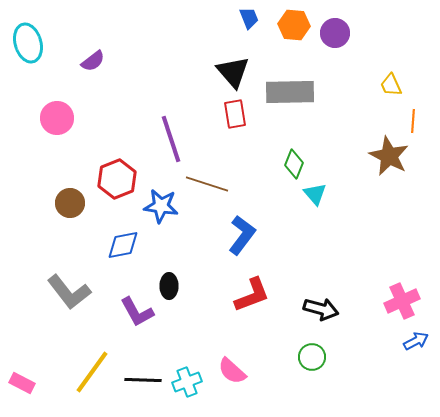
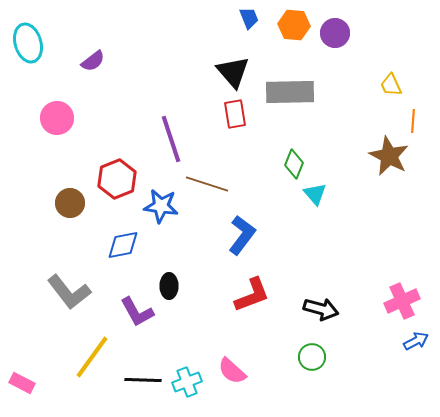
yellow line: moved 15 px up
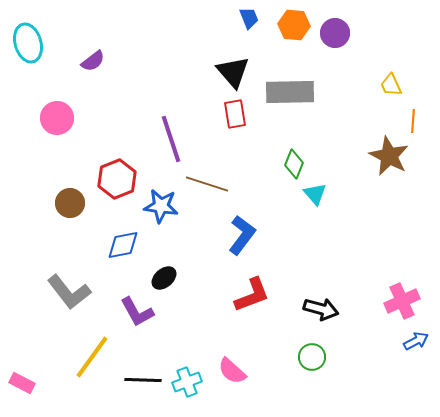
black ellipse: moved 5 px left, 8 px up; rotated 50 degrees clockwise
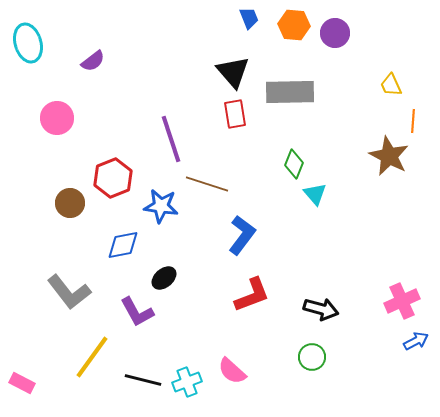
red hexagon: moved 4 px left, 1 px up
black line: rotated 12 degrees clockwise
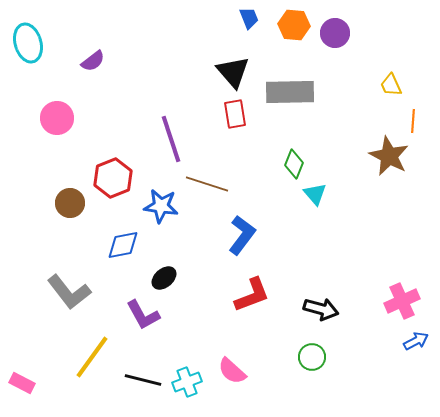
purple L-shape: moved 6 px right, 3 px down
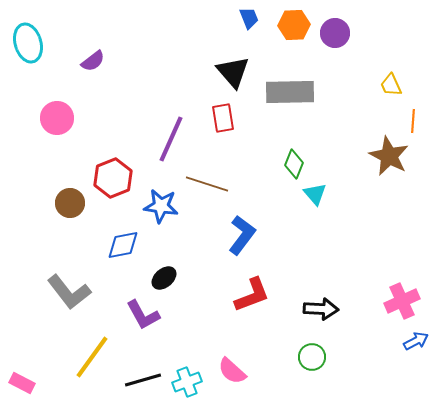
orange hexagon: rotated 8 degrees counterclockwise
red rectangle: moved 12 px left, 4 px down
purple line: rotated 42 degrees clockwise
black arrow: rotated 12 degrees counterclockwise
black line: rotated 30 degrees counterclockwise
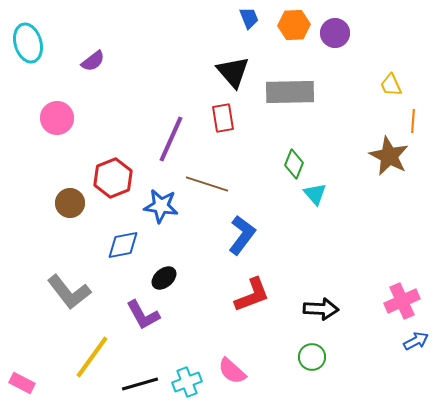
black line: moved 3 px left, 4 px down
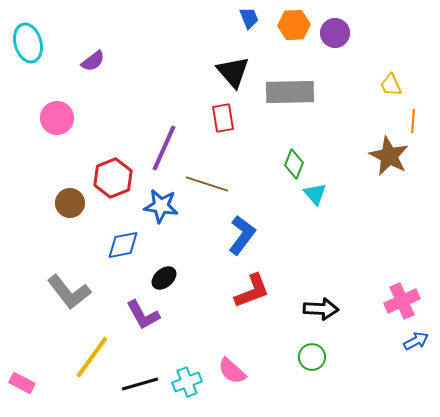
purple line: moved 7 px left, 9 px down
red L-shape: moved 4 px up
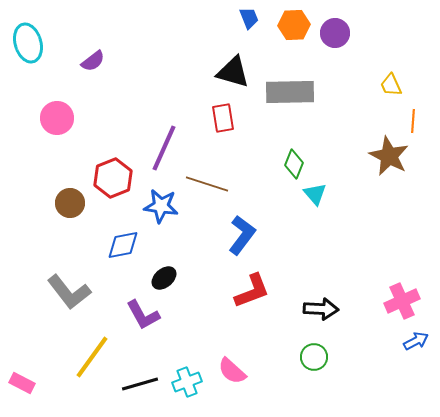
black triangle: rotated 33 degrees counterclockwise
green circle: moved 2 px right
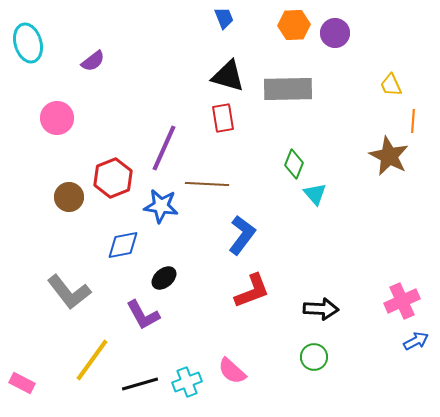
blue trapezoid: moved 25 px left
black triangle: moved 5 px left, 4 px down
gray rectangle: moved 2 px left, 3 px up
brown line: rotated 15 degrees counterclockwise
brown circle: moved 1 px left, 6 px up
yellow line: moved 3 px down
